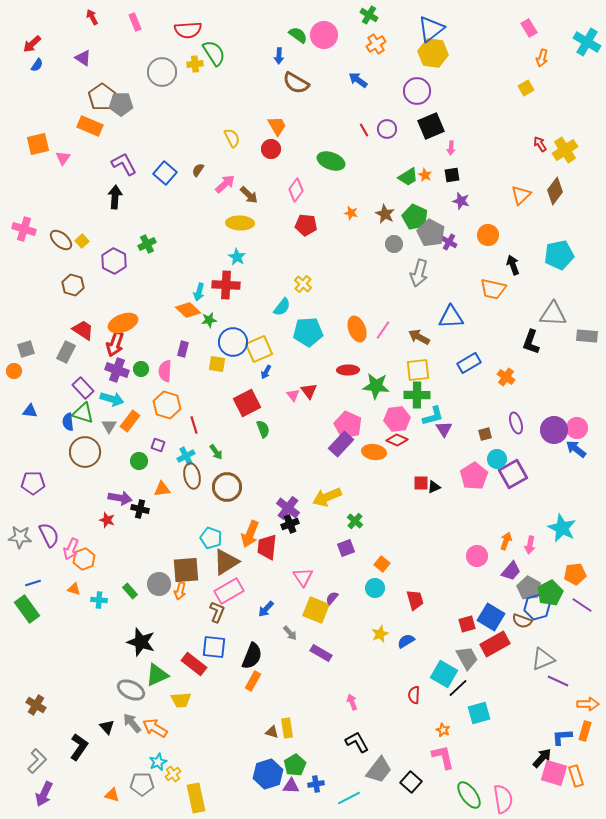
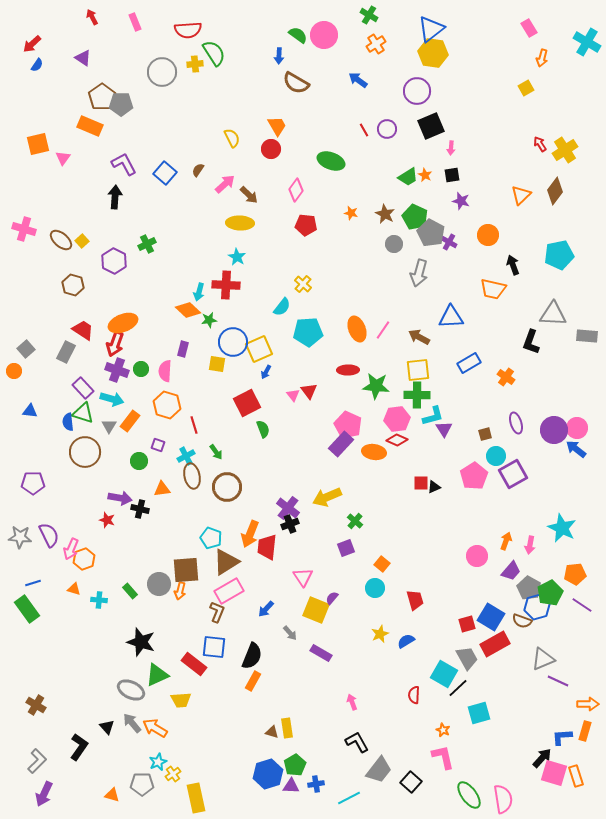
gray square at (26, 349): rotated 24 degrees counterclockwise
cyan circle at (497, 459): moved 1 px left, 3 px up
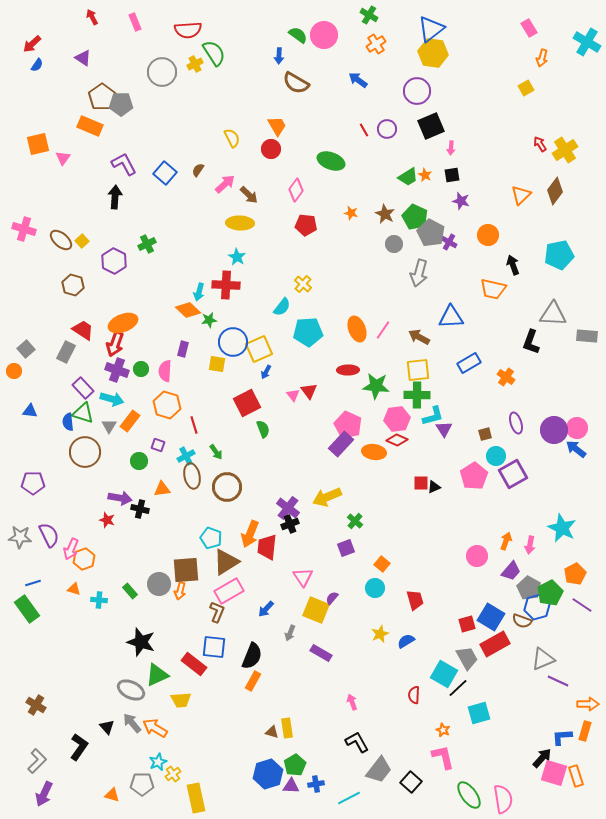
yellow cross at (195, 64): rotated 21 degrees counterclockwise
orange pentagon at (575, 574): rotated 20 degrees counterclockwise
gray arrow at (290, 633): rotated 63 degrees clockwise
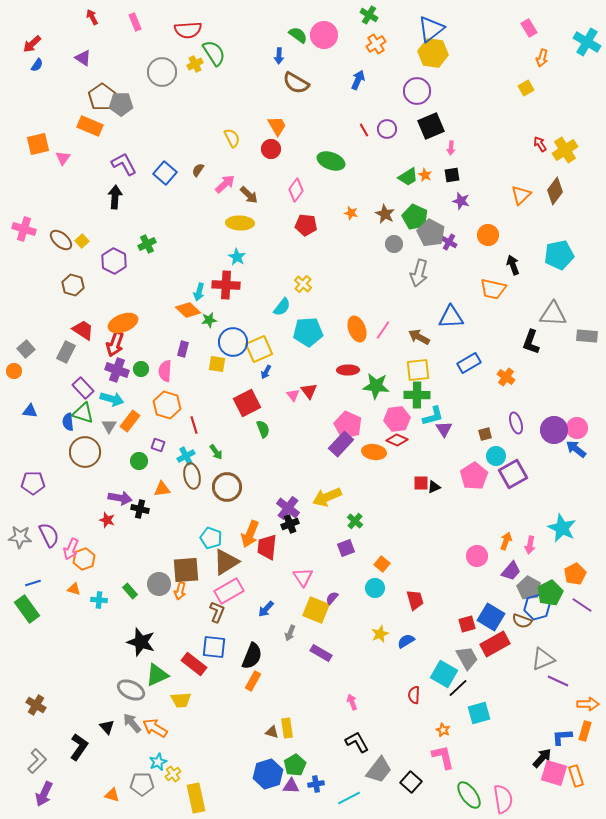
blue arrow at (358, 80): rotated 78 degrees clockwise
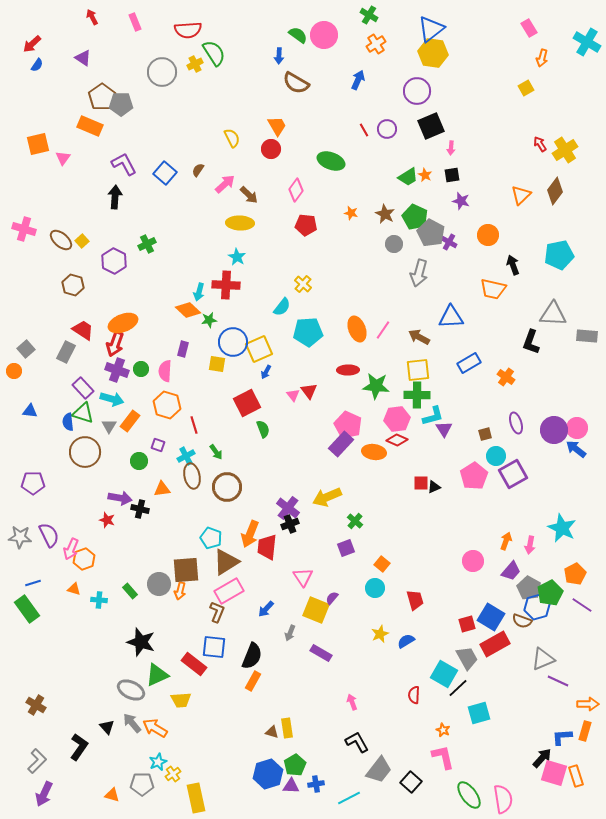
pink circle at (477, 556): moved 4 px left, 5 px down
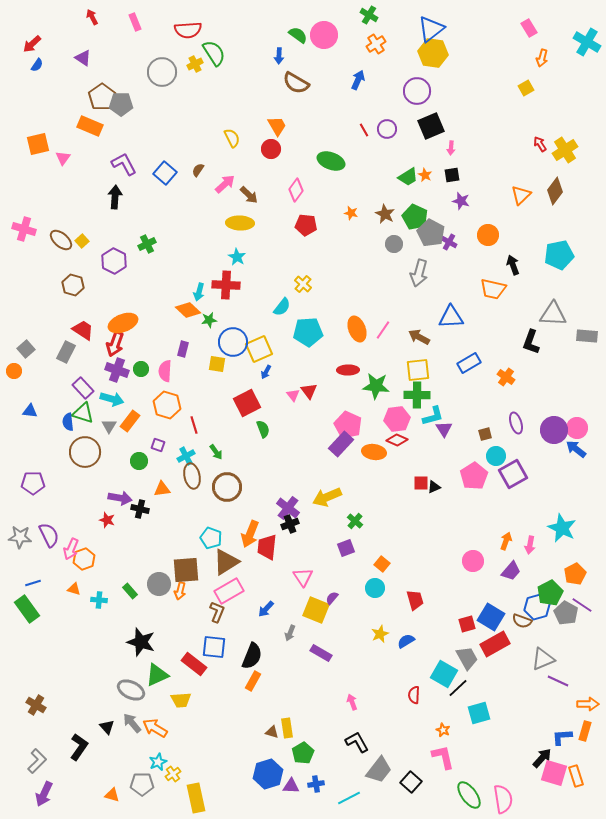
gray pentagon at (529, 588): moved 37 px right, 25 px down
green pentagon at (295, 765): moved 8 px right, 12 px up
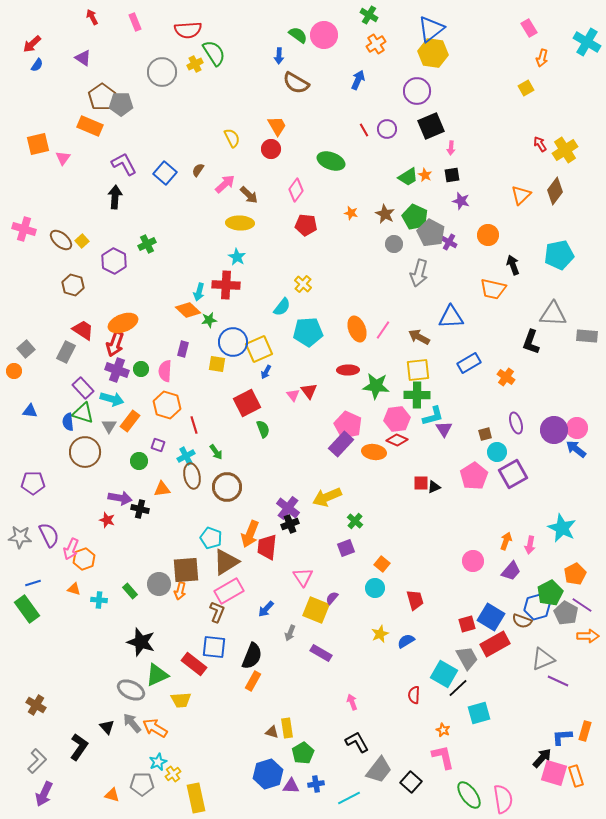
cyan circle at (496, 456): moved 1 px right, 4 px up
orange arrow at (588, 704): moved 68 px up
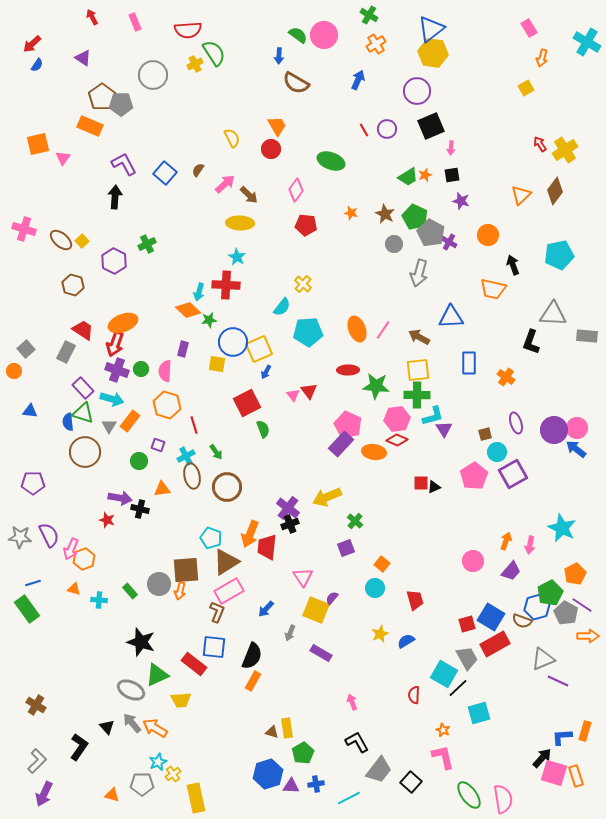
gray circle at (162, 72): moved 9 px left, 3 px down
orange star at (425, 175): rotated 24 degrees clockwise
blue rectangle at (469, 363): rotated 60 degrees counterclockwise
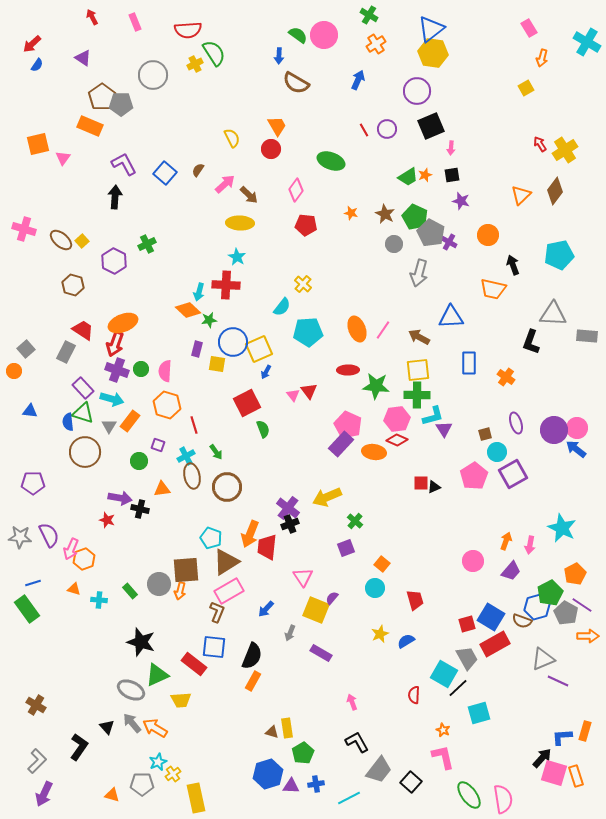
purple rectangle at (183, 349): moved 14 px right
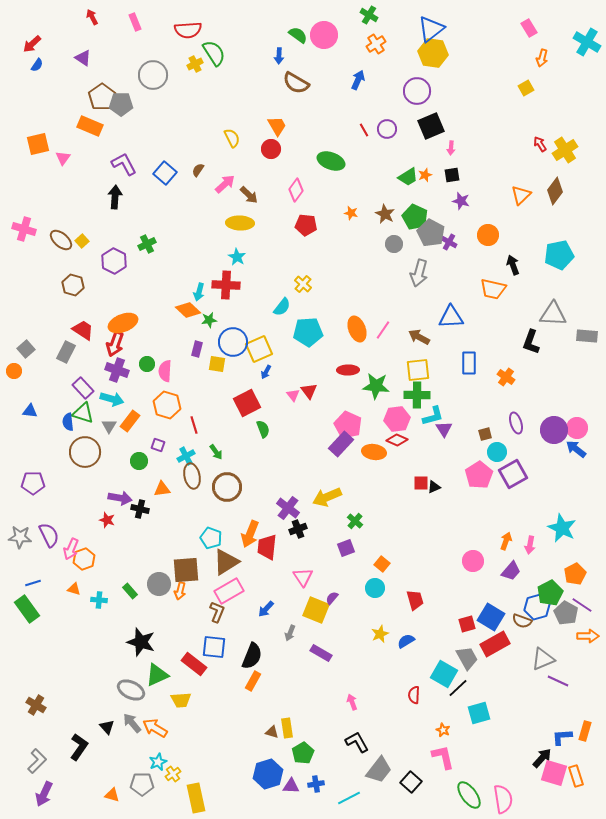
green circle at (141, 369): moved 6 px right, 5 px up
pink pentagon at (474, 476): moved 5 px right, 1 px up
black cross at (290, 524): moved 8 px right, 5 px down
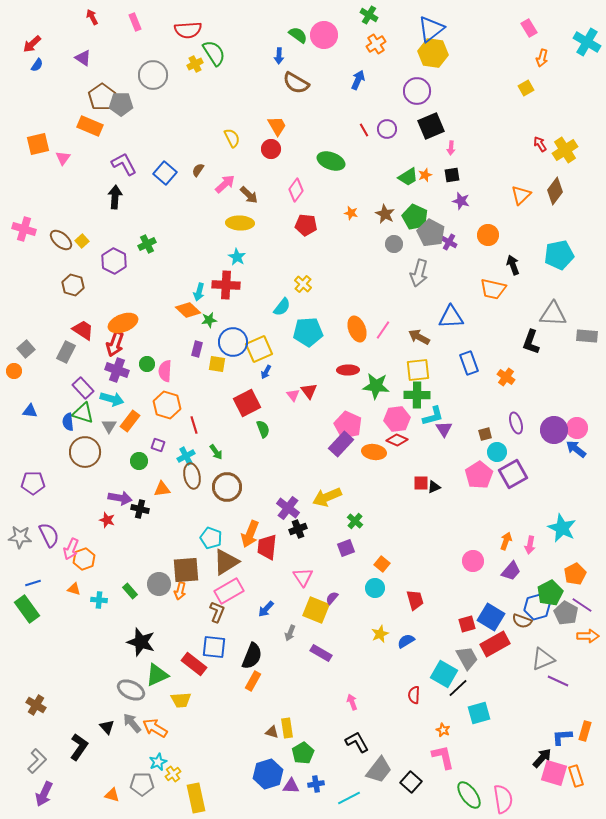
blue rectangle at (469, 363): rotated 20 degrees counterclockwise
